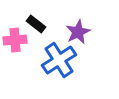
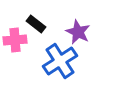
purple star: rotated 20 degrees counterclockwise
blue cross: moved 1 px right, 1 px down
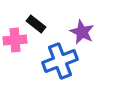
purple star: moved 4 px right
blue cross: rotated 12 degrees clockwise
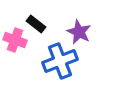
purple star: moved 3 px left
pink cross: rotated 25 degrees clockwise
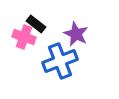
purple star: moved 3 px left, 2 px down
pink cross: moved 9 px right, 3 px up
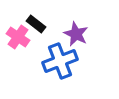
pink cross: moved 6 px left; rotated 15 degrees clockwise
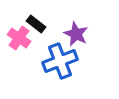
pink cross: moved 1 px right, 1 px down
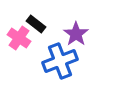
purple star: rotated 10 degrees clockwise
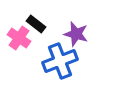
purple star: rotated 20 degrees counterclockwise
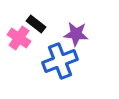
purple star: rotated 10 degrees counterclockwise
